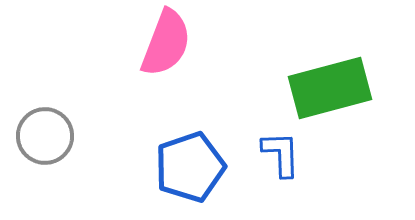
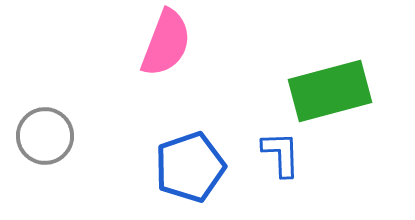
green rectangle: moved 3 px down
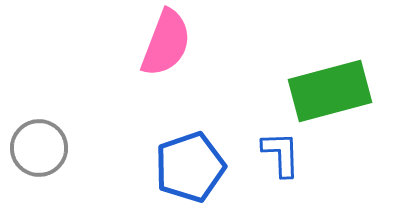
gray circle: moved 6 px left, 12 px down
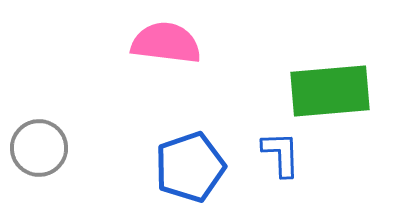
pink semicircle: rotated 104 degrees counterclockwise
green rectangle: rotated 10 degrees clockwise
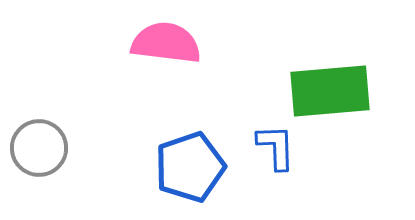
blue L-shape: moved 5 px left, 7 px up
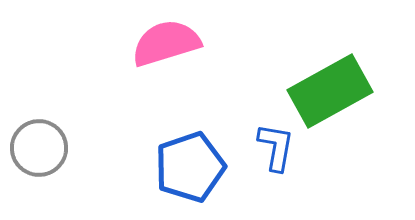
pink semicircle: rotated 24 degrees counterclockwise
green rectangle: rotated 24 degrees counterclockwise
blue L-shape: rotated 12 degrees clockwise
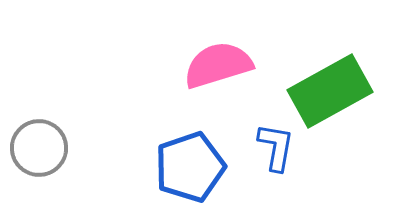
pink semicircle: moved 52 px right, 22 px down
